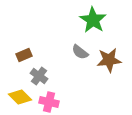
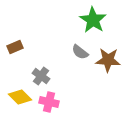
brown rectangle: moved 9 px left, 8 px up
brown star: moved 1 px left; rotated 10 degrees clockwise
gray cross: moved 2 px right
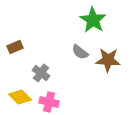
gray cross: moved 3 px up
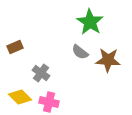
green star: moved 3 px left, 2 px down
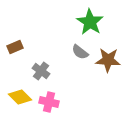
gray cross: moved 2 px up
